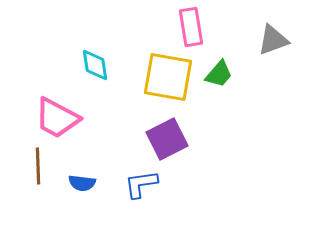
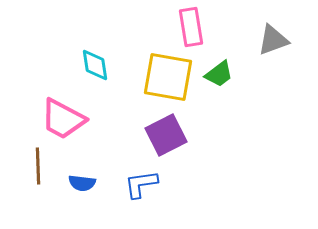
green trapezoid: rotated 12 degrees clockwise
pink trapezoid: moved 6 px right, 1 px down
purple square: moved 1 px left, 4 px up
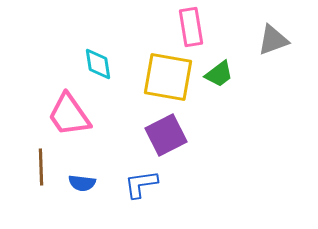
cyan diamond: moved 3 px right, 1 px up
pink trapezoid: moved 6 px right, 4 px up; rotated 27 degrees clockwise
brown line: moved 3 px right, 1 px down
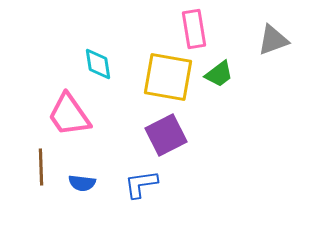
pink rectangle: moved 3 px right, 2 px down
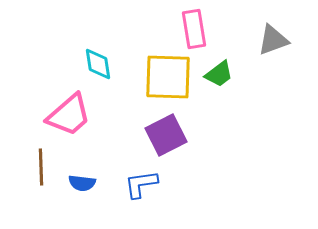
yellow square: rotated 8 degrees counterclockwise
pink trapezoid: rotated 96 degrees counterclockwise
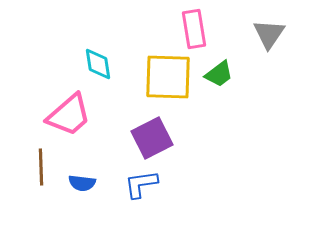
gray triangle: moved 4 px left, 6 px up; rotated 36 degrees counterclockwise
purple square: moved 14 px left, 3 px down
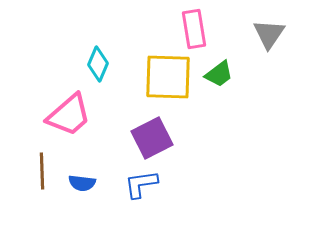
cyan diamond: rotated 32 degrees clockwise
brown line: moved 1 px right, 4 px down
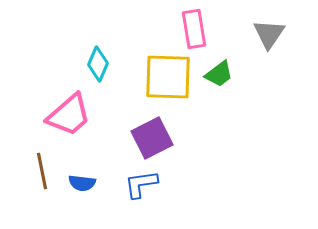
brown line: rotated 9 degrees counterclockwise
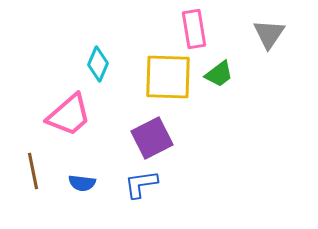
brown line: moved 9 px left
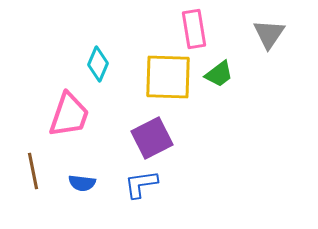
pink trapezoid: rotated 30 degrees counterclockwise
